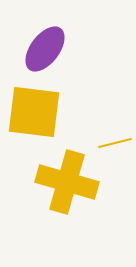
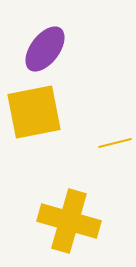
yellow square: rotated 18 degrees counterclockwise
yellow cross: moved 2 px right, 39 px down
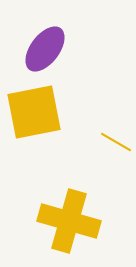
yellow line: moved 1 px right, 1 px up; rotated 44 degrees clockwise
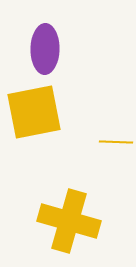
purple ellipse: rotated 36 degrees counterclockwise
yellow line: rotated 28 degrees counterclockwise
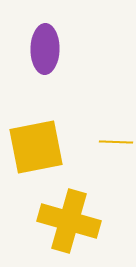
yellow square: moved 2 px right, 35 px down
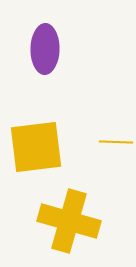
yellow square: rotated 4 degrees clockwise
